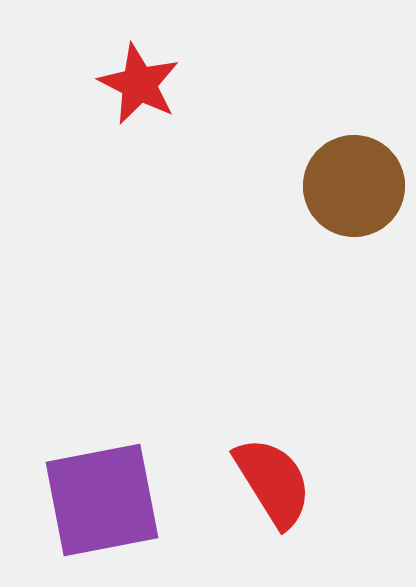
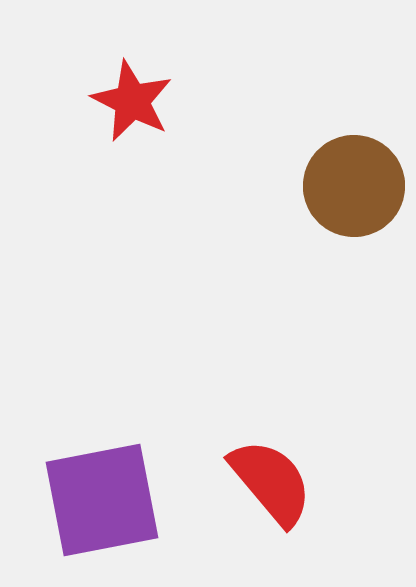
red star: moved 7 px left, 17 px down
red semicircle: moved 2 px left; rotated 8 degrees counterclockwise
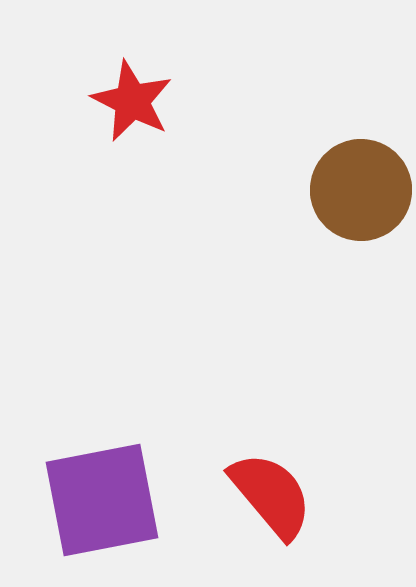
brown circle: moved 7 px right, 4 px down
red semicircle: moved 13 px down
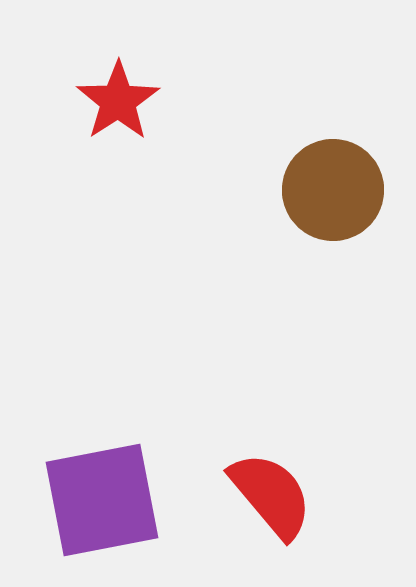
red star: moved 14 px left; rotated 12 degrees clockwise
brown circle: moved 28 px left
